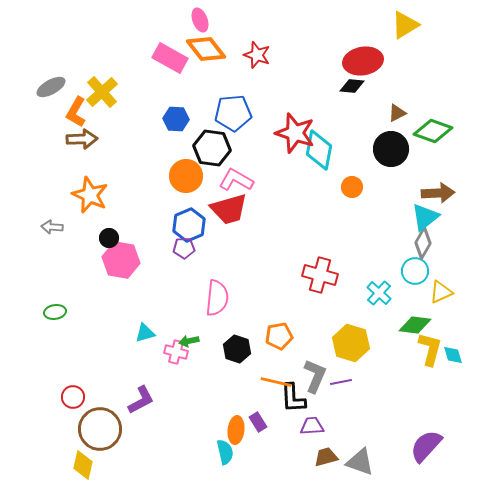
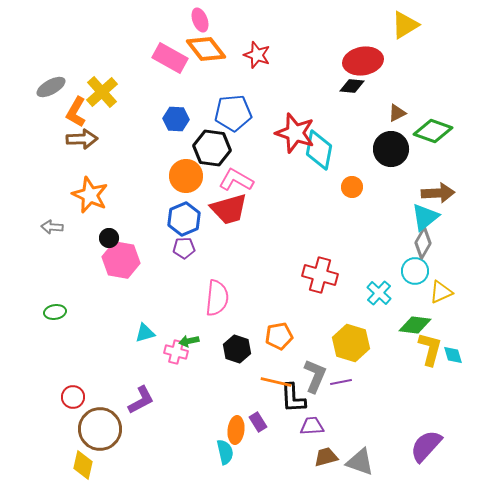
blue hexagon at (189, 225): moved 5 px left, 6 px up
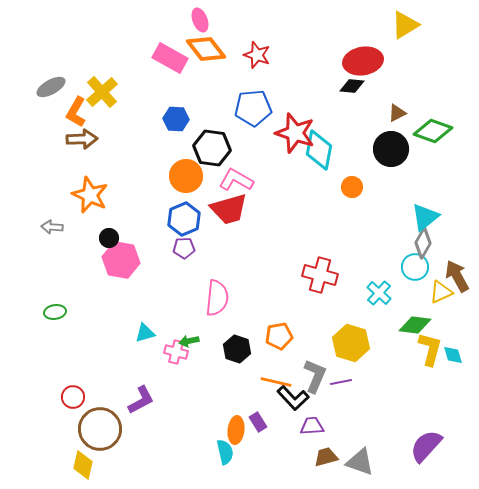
blue pentagon at (233, 113): moved 20 px right, 5 px up
brown arrow at (438, 193): moved 19 px right, 83 px down; rotated 116 degrees counterclockwise
cyan circle at (415, 271): moved 4 px up
black L-shape at (293, 398): rotated 40 degrees counterclockwise
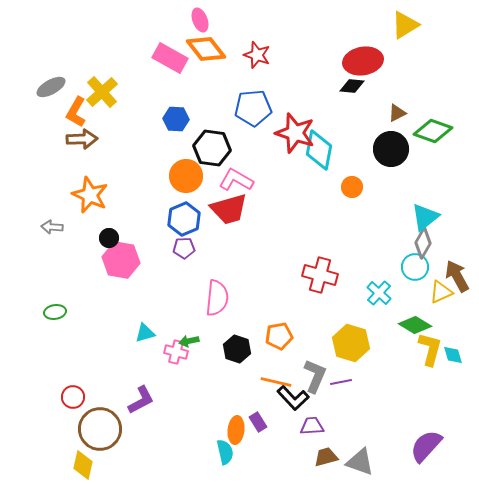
green diamond at (415, 325): rotated 24 degrees clockwise
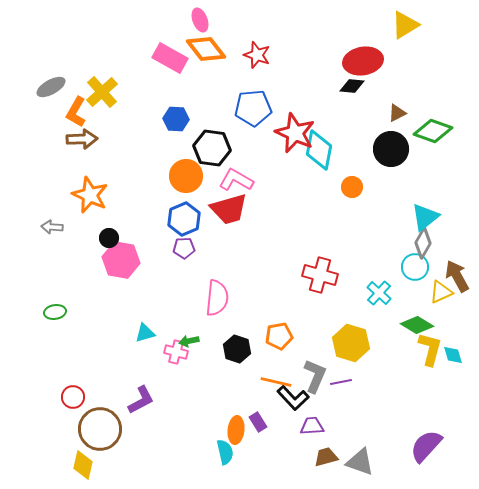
red star at (295, 133): rotated 6 degrees clockwise
green diamond at (415, 325): moved 2 px right
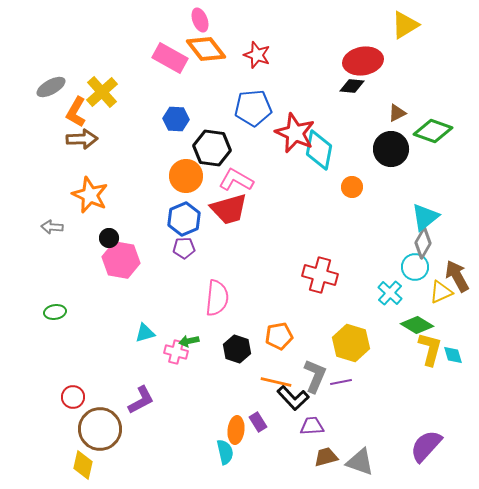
cyan cross at (379, 293): moved 11 px right
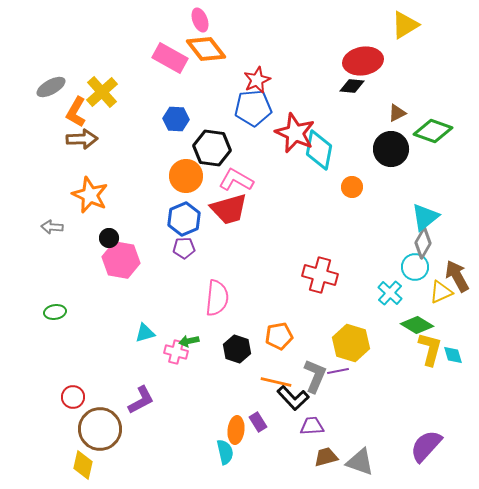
red star at (257, 55): moved 25 px down; rotated 28 degrees clockwise
purple line at (341, 382): moved 3 px left, 11 px up
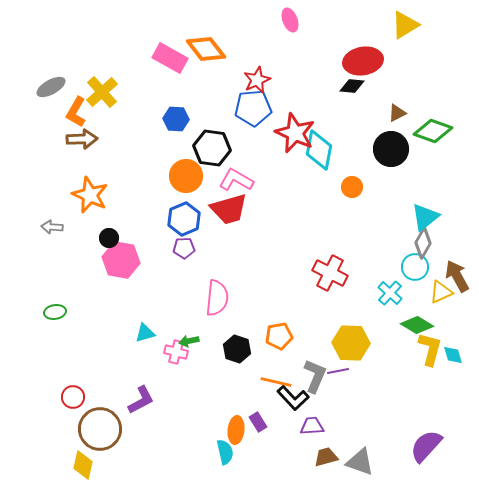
pink ellipse at (200, 20): moved 90 px right
red cross at (320, 275): moved 10 px right, 2 px up; rotated 12 degrees clockwise
yellow hexagon at (351, 343): rotated 15 degrees counterclockwise
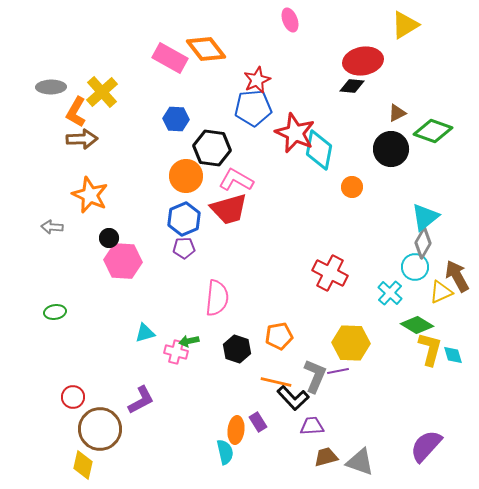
gray ellipse at (51, 87): rotated 28 degrees clockwise
pink hexagon at (121, 260): moved 2 px right, 1 px down; rotated 6 degrees counterclockwise
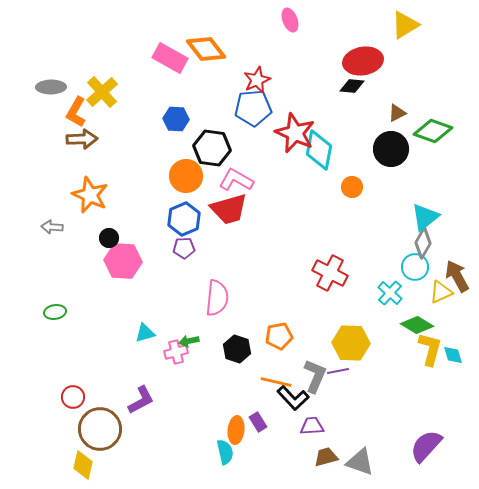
pink cross at (176, 352): rotated 30 degrees counterclockwise
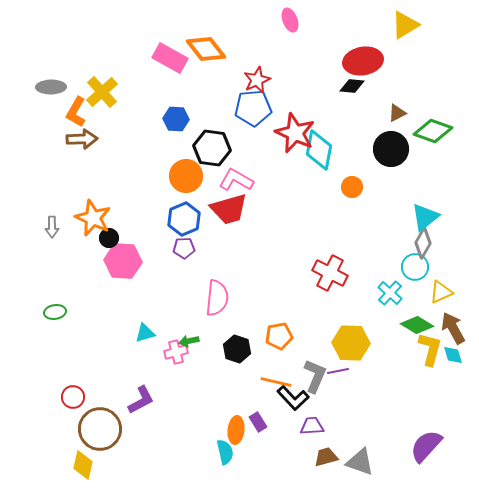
orange star at (90, 195): moved 3 px right, 23 px down
gray arrow at (52, 227): rotated 95 degrees counterclockwise
brown arrow at (457, 276): moved 4 px left, 52 px down
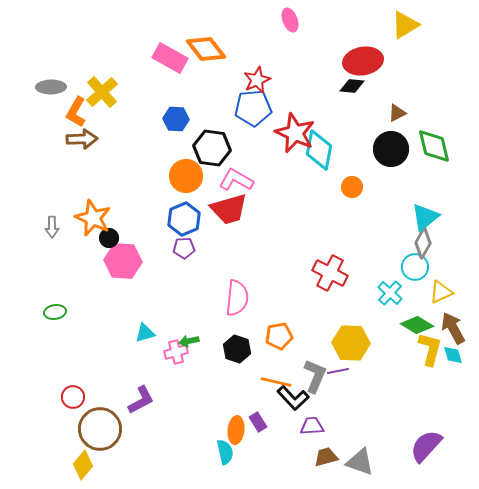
green diamond at (433, 131): moved 1 px right, 15 px down; rotated 57 degrees clockwise
pink semicircle at (217, 298): moved 20 px right
yellow diamond at (83, 465): rotated 28 degrees clockwise
